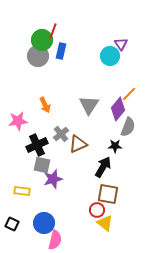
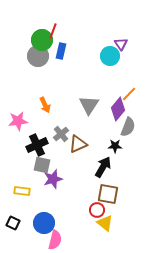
black square: moved 1 px right, 1 px up
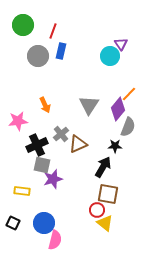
green circle: moved 19 px left, 15 px up
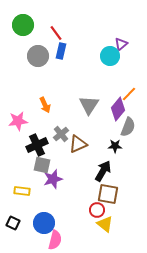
red line: moved 3 px right, 2 px down; rotated 56 degrees counterclockwise
purple triangle: rotated 24 degrees clockwise
black arrow: moved 4 px down
yellow triangle: moved 1 px down
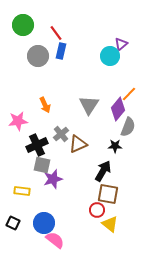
yellow triangle: moved 5 px right
pink semicircle: rotated 66 degrees counterclockwise
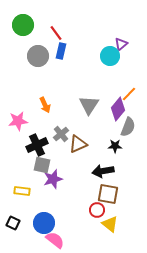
black arrow: rotated 130 degrees counterclockwise
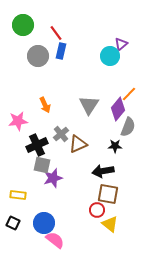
purple star: moved 1 px up
yellow rectangle: moved 4 px left, 4 px down
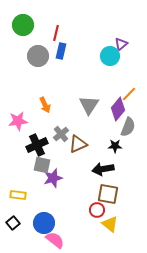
red line: rotated 49 degrees clockwise
black arrow: moved 2 px up
black square: rotated 24 degrees clockwise
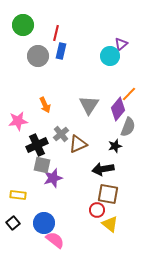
black star: rotated 16 degrees counterclockwise
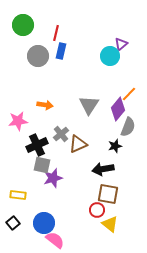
orange arrow: rotated 56 degrees counterclockwise
